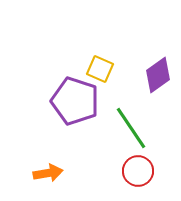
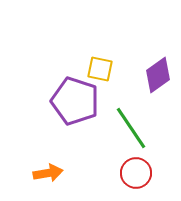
yellow square: rotated 12 degrees counterclockwise
red circle: moved 2 px left, 2 px down
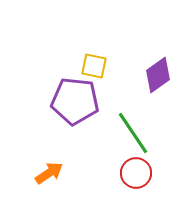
yellow square: moved 6 px left, 3 px up
purple pentagon: rotated 12 degrees counterclockwise
green line: moved 2 px right, 5 px down
orange arrow: moved 1 px right; rotated 24 degrees counterclockwise
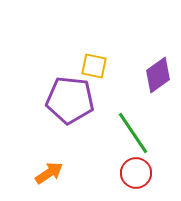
purple pentagon: moved 5 px left, 1 px up
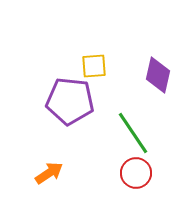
yellow square: rotated 16 degrees counterclockwise
purple diamond: rotated 42 degrees counterclockwise
purple pentagon: moved 1 px down
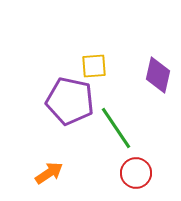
purple pentagon: rotated 6 degrees clockwise
green line: moved 17 px left, 5 px up
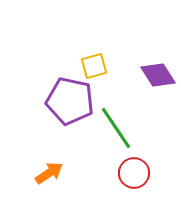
yellow square: rotated 12 degrees counterclockwise
purple diamond: rotated 45 degrees counterclockwise
red circle: moved 2 px left
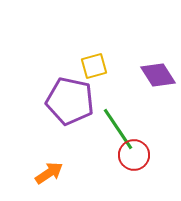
green line: moved 2 px right, 1 px down
red circle: moved 18 px up
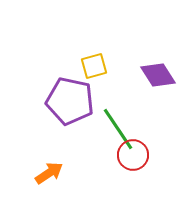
red circle: moved 1 px left
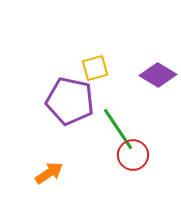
yellow square: moved 1 px right, 2 px down
purple diamond: rotated 27 degrees counterclockwise
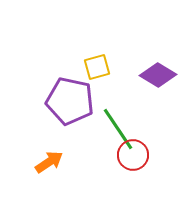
yellow square: moved 2 px right, 1 px up
orange arrow: moved 11 px up
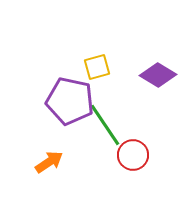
green line: moved 13 px left, 4 px up
